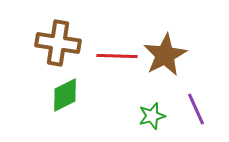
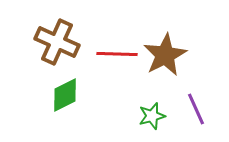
brown cross: moved 1 px left, 1 px up; rotated 15 degrees clockwise
red line: moved 2 px up
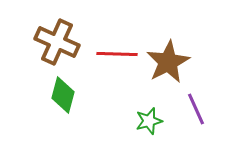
brown star: moved 3 px right, 7 px down
green diamond: moved 2 px left; rotated 48 degrees counterclockwise
green star: moved 3 px left, 5 px down
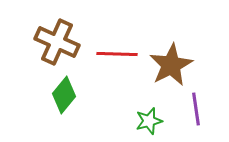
brown star: moved 3 px right, 3 px down
green diamond: moved 1 px right; rotated 24 degrees clockwise
purple line: rotated 16 degrees clockwise
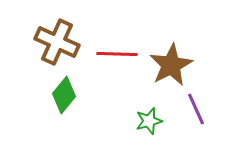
purple line: rotated 16 degrees counterclockwise
